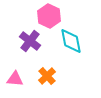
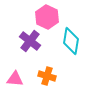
pink hexagon: moved 2 px left, 1 px down
cyan diamond: rotated 20 degrees clockwise
orange cross: rotated 30 degrees counterclockwise
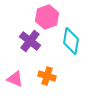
pink hexagon: rotated 15 degrees clockwise
pink triangle: rotated 18 degrees clockwise
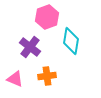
purple cross: moved 6 px down
orange cross: rotated 24 degrees counterclockwise
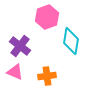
purple cross: moved 10 px left, 1 px up
pink triangle: moved 7 px up
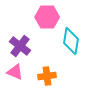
pink hexagon: rotated 20 degrees clockwise
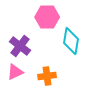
pink triangle: rotated 48 degrees counterclockwise
